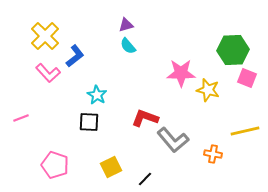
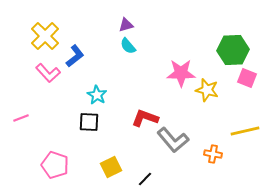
yellow star: moved 1 px left
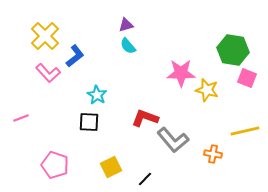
green hexagon: rotated 12 degrees clockwise
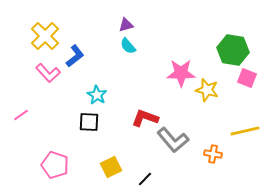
pink line: moved 3 px up; rotated 14 degrees counterclockwise
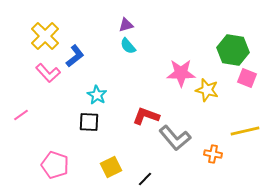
red L-shape: moved 1 px right, 2 px up
gray L-shape: moved 2 px right, 2 px up
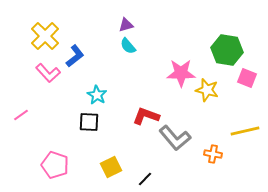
green hexagon: moved 6 px left
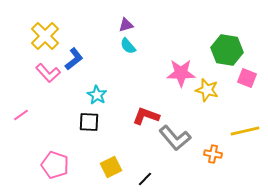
blue L-shape: moved 1 px left, 3 px down
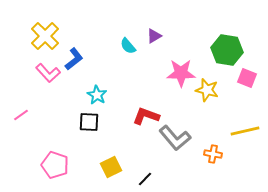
purple triangle: moved 28 px right, 11 px down; rotated 14 degrees counterclockwise
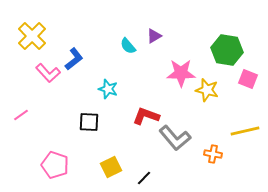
yellow cross: moved 13 px left
pink square: moved 1 px right, 1 px down
cyan star: moved 11 px right, 6 px up; rotated 12 degrees counterclockwise
black line: moved 1 px left, 1 px up
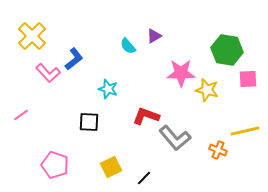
pink square: rotated 24 degrees counterclockwise
orange cross: moved 5 px right, 4 px up; rotated 12 degrees clockwise
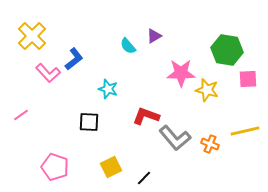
orange cross: moved 8 px left, 6 px up
pink pentagon: moved 2 px down
